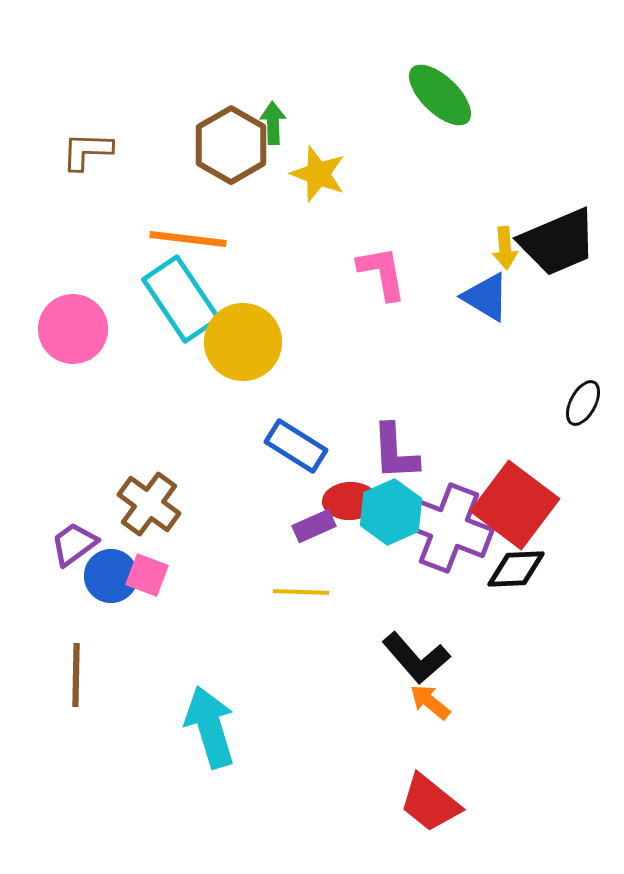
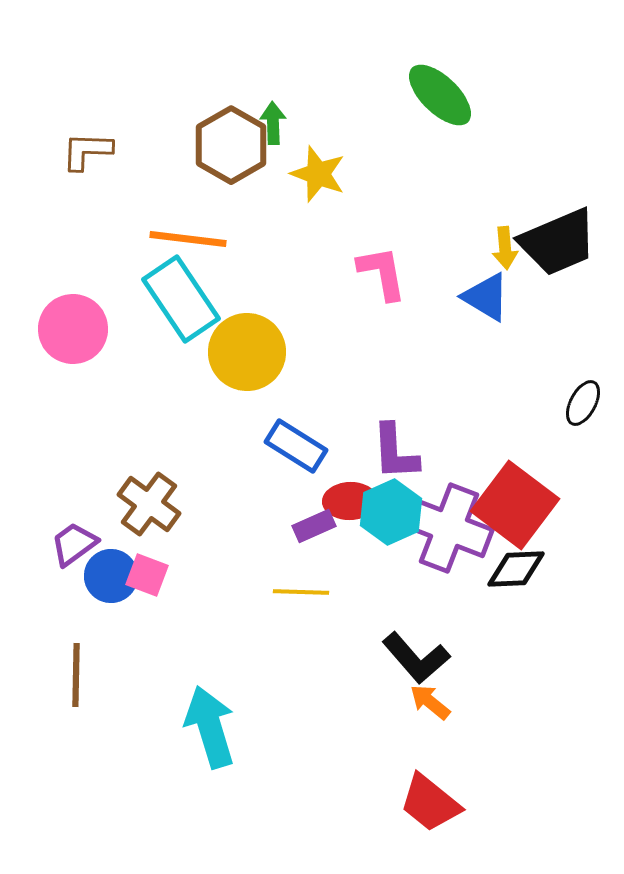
yellow circle: moved 4 px right, 10 px down
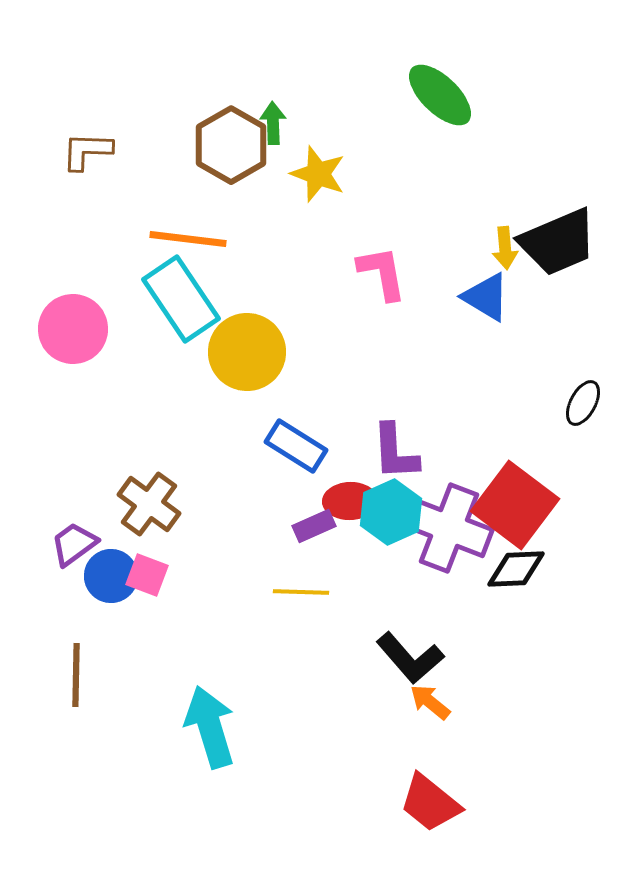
black L-shape: moved 6 px left
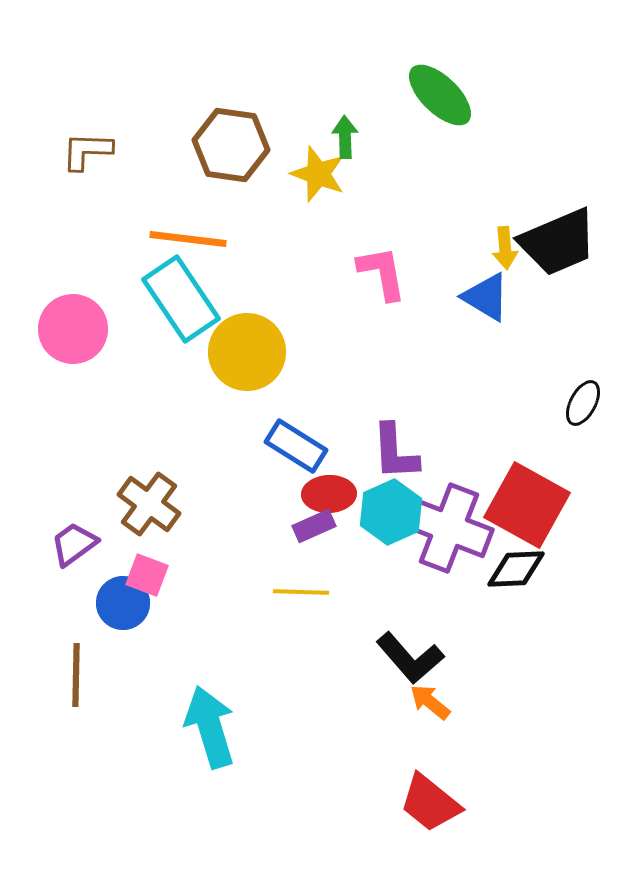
green arrow: moved 72 px right, 14 px down
brown hexagon: rotated 22 degrees counterclockwise
red ellipse: moved 21 px left, 7 px up
red square: moved 12 px right; rotated 8 degrees counterclockwise
blue circle: moved 12 px right, 27 px down
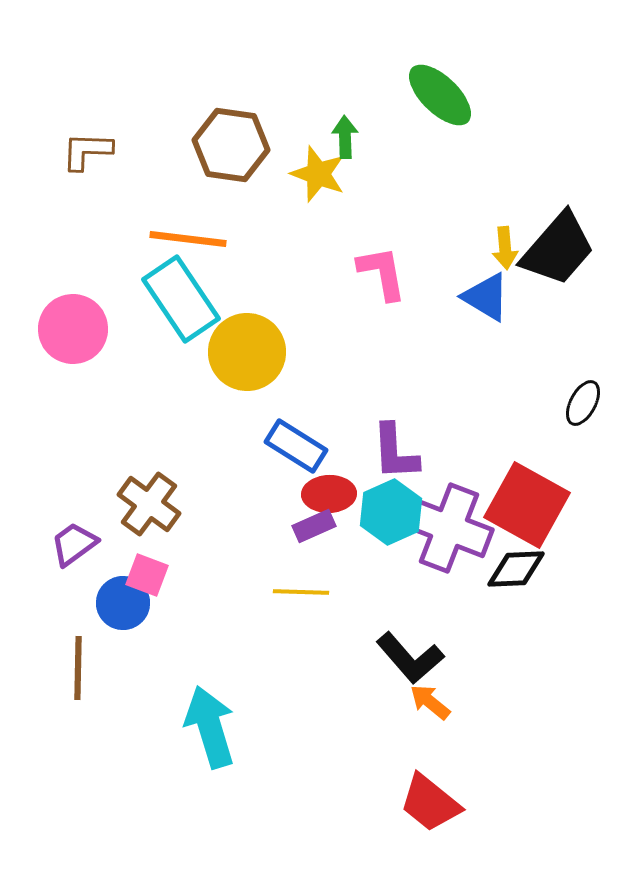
black trapezoid: moved 7 px down; rotated 26 degrees counterclockwise
brown line: moved 2 px right, 7 px up
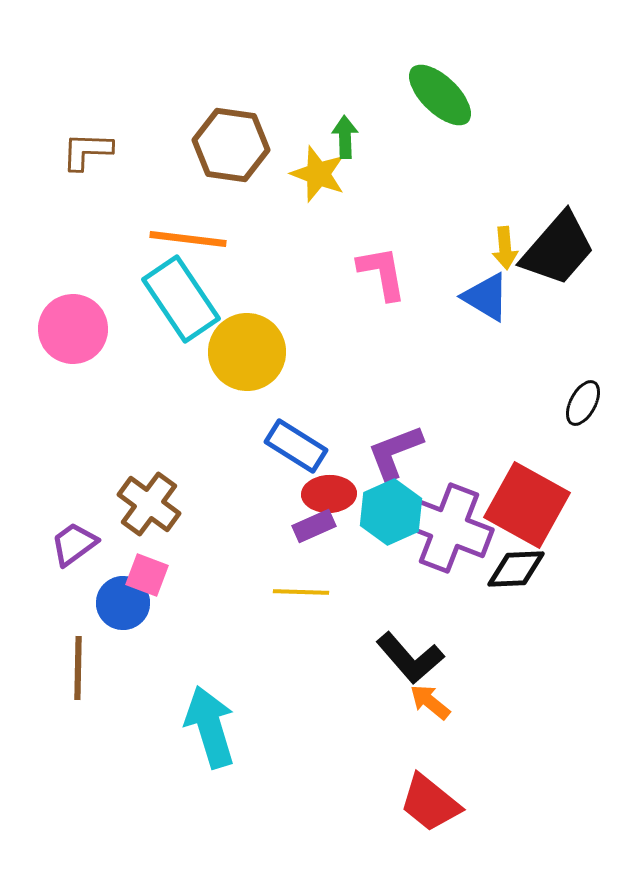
purple L-shape: rotated 72 degrees clockwise
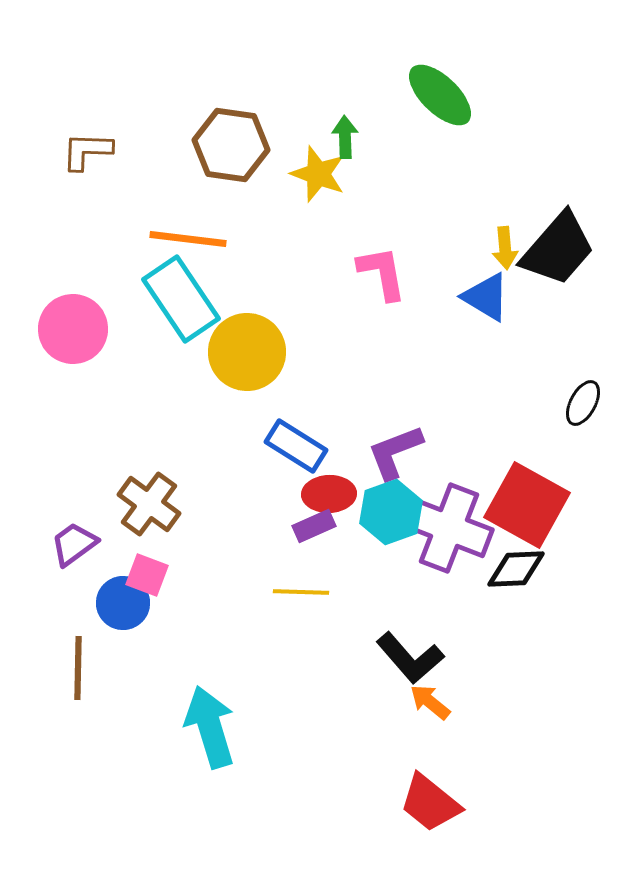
cyan hexagon: rotated 4 degrees clockwise
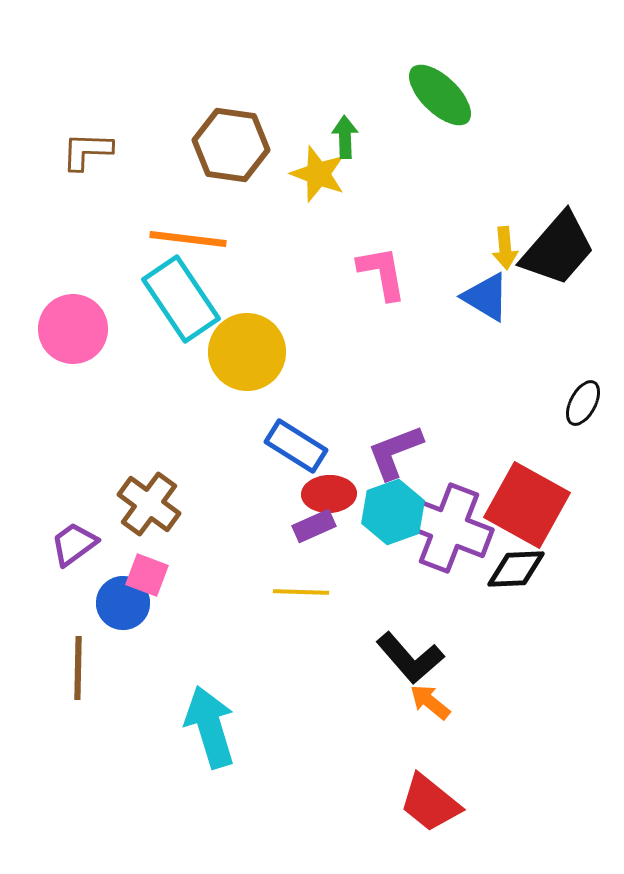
cyan hexagon: moved 2 px right
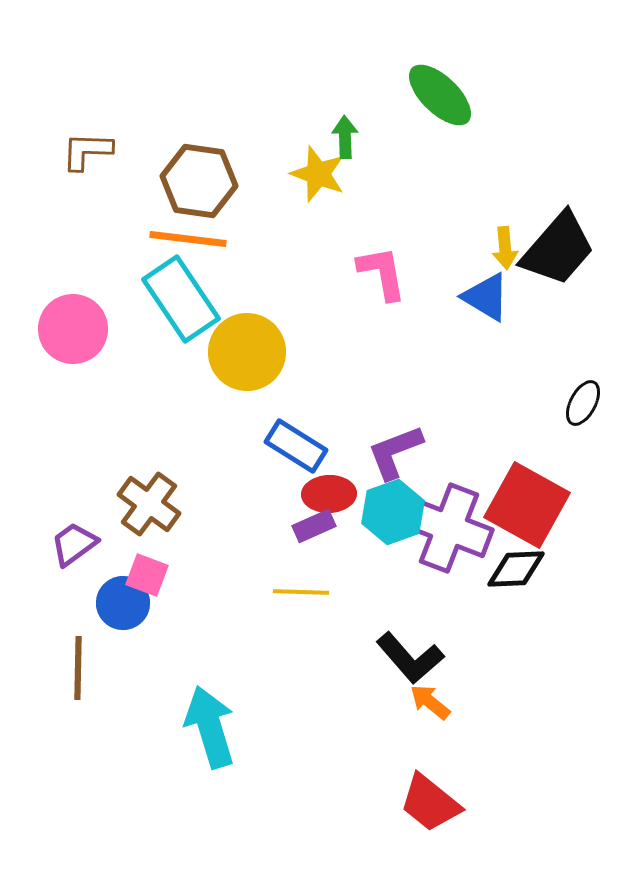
brown hexagon: moved 32 px left, 36 px down
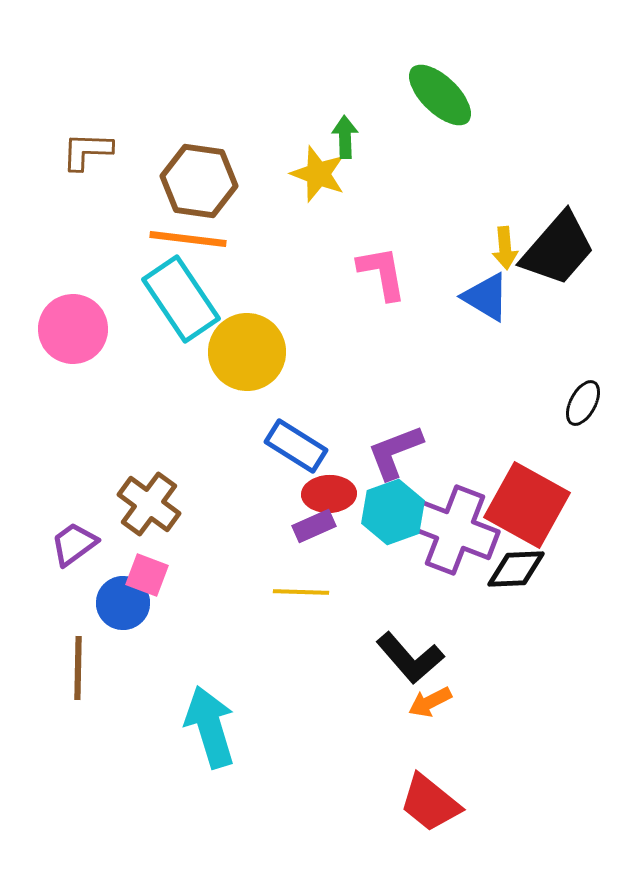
purple cross: moved 6 px right, 2 px down
orange arrow: rotated 66 degrees counterclockwise
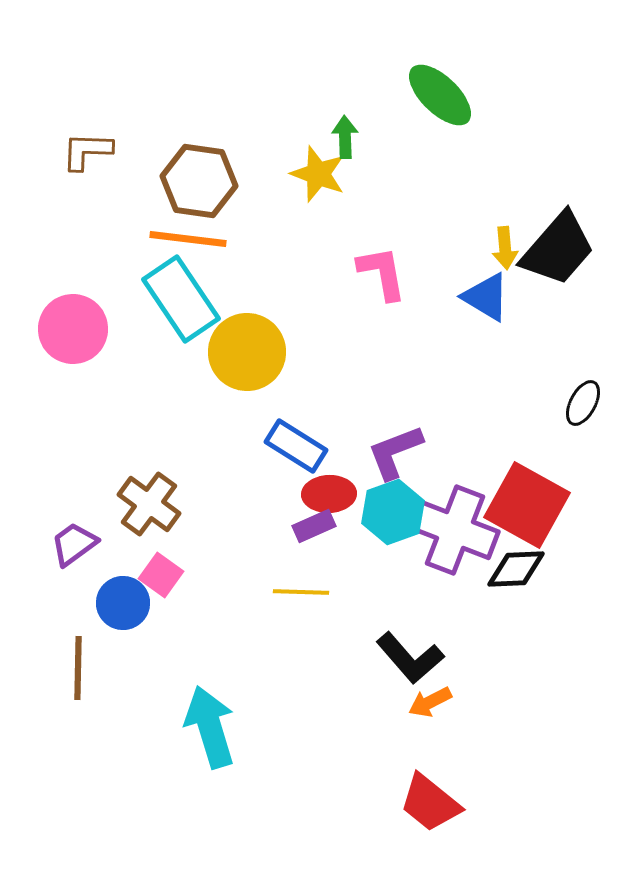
pink square: moved 14 px right; rotated 15 degrees clockwise
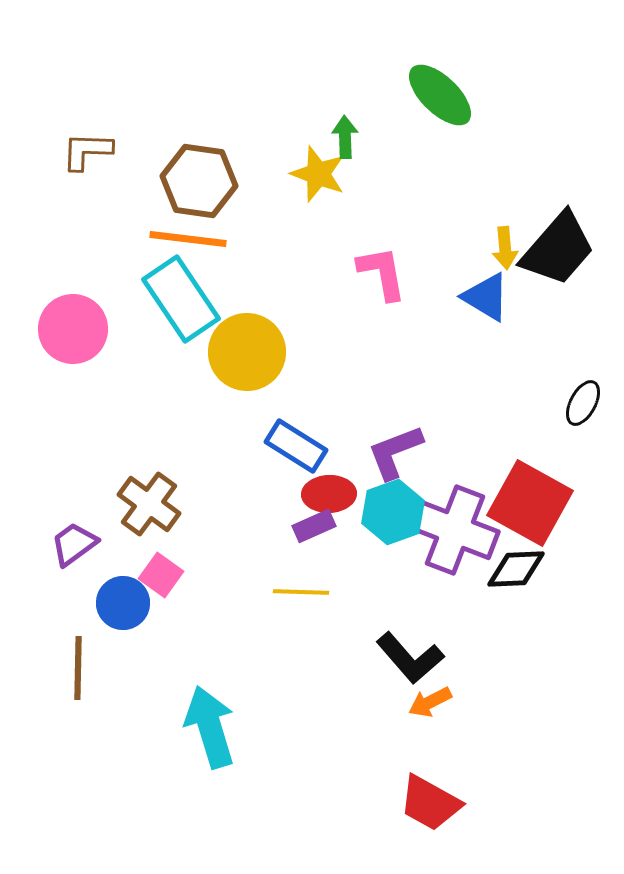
red square: moved 3 px right, 2 px up
red trapezoid: rotated 10 degrees counterclockwise
